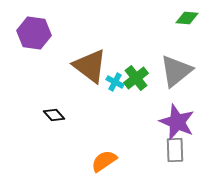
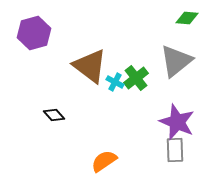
purple hexagon: rotated 24 degrees counterclockwise
gray triangle: moved 10 px up
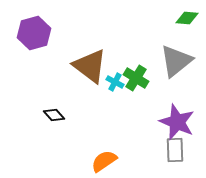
green cross: rotated 20 degrees counterclockwise
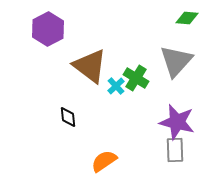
purple hexagon: moved 14 px right, 4 px up; rotated 12 degrees counterclockwise
gray triangle: rotated 9 degrees counterclockwise
cyan cross: moved 1 px right, 4 px down; rotated 18 degrees clockwise
black diamond: moved 14 px right, 2 px down; rotated 35 degrees clockwise
purple star: rotated 9 degrees counterclockwise
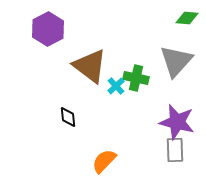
green cross: rotated 20 degrees counterclockwise
orange semicircle: rotated 12 degrees counterclockwise
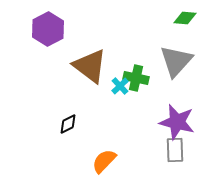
green diamond: moved 2 px left
cyan cross: moved 4 px right
black diamond: moved 7 px down; rotated 70 degrees clockwise
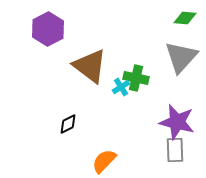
gray triangle: moved 5 px right, 4 px up
cyan cross: moved 1 px right, 1 px down; rotated 12 degrees clockwise
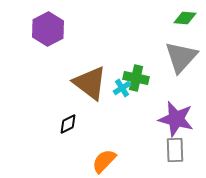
brown triangle: moved 17 px down
cyan cross: moved 1 px right, 1 px down
purple star: moved 1 px left, 3 px up
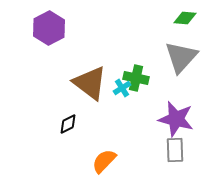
purple hexagon: moved 1 px right, 1 px up
